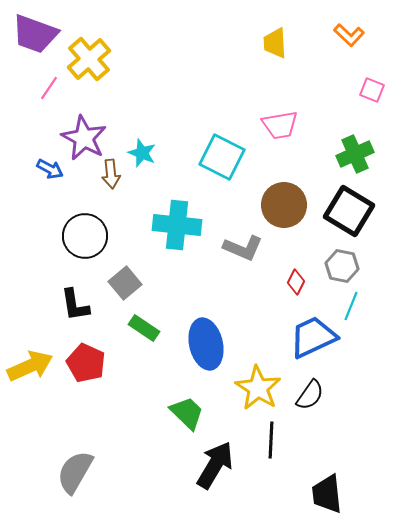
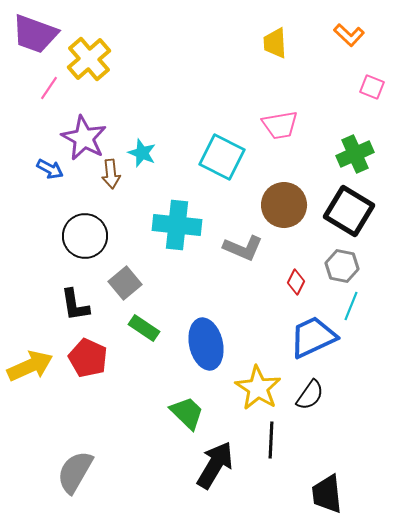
pink square: moved 3 px up
red pentagon: moved 2 px right, 5 px up
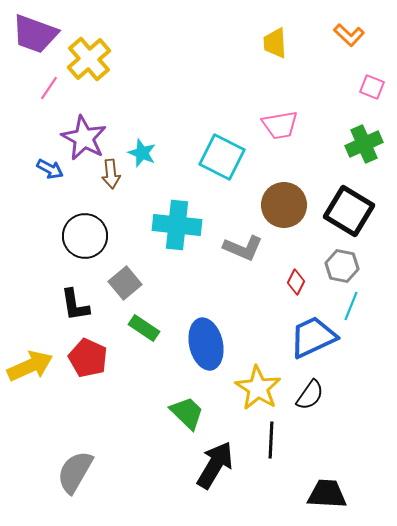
green cross: moved 9 px right, 10 px up
black trapezoid: rotated 99 degrees clockwise
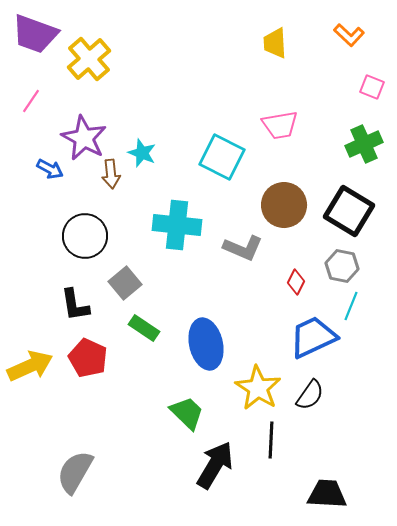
pink line: moved 18 px left, 13 px down
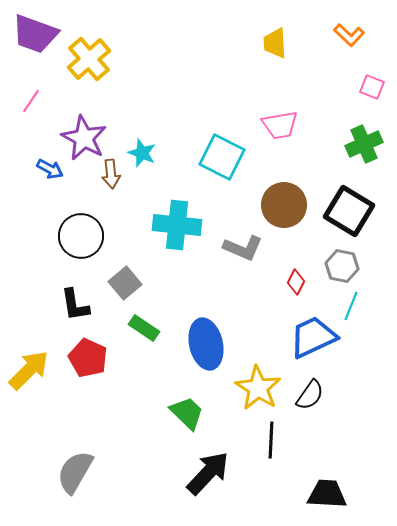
black circle: moved 4 px left
yellow arrow: moved 1 px left, 4 px down; rotated 21 degrees counterclockwise
black arrow: moved 7 px left, 8 px down; rotated 12 degrees clockwise
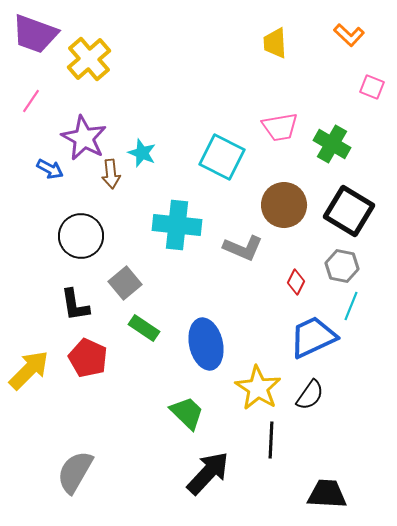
pink trapezoid: moved 2 px down
green cross: moved 32 px left; rotated 36 degrees counterclockwise
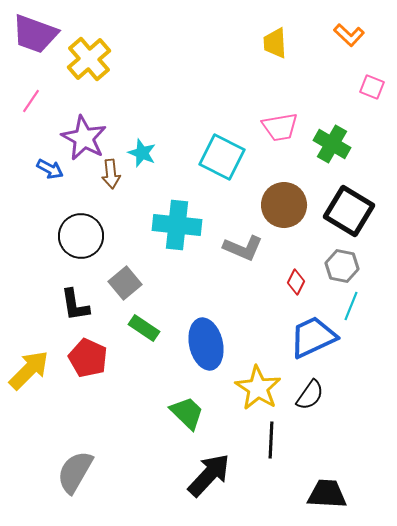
black arrow: moved 1 px right, 2 px down
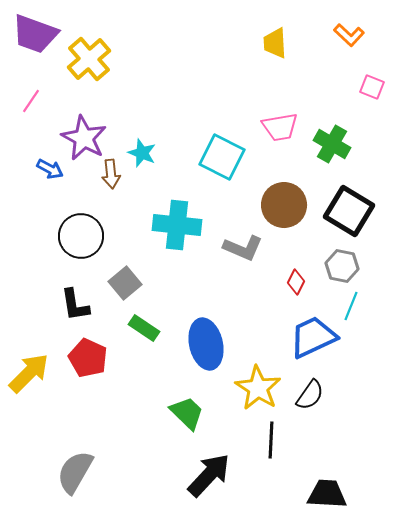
yellow arrow: moved 3 px down
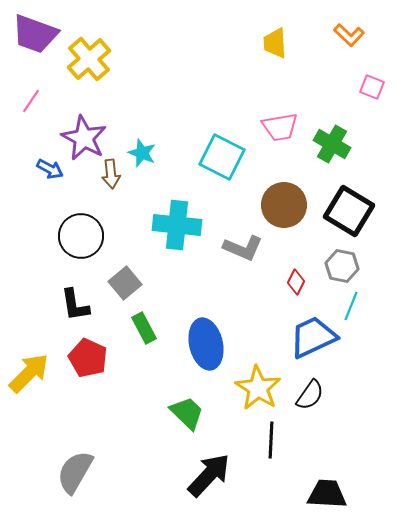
green rectangle: rotated 28 degrees clockwise
